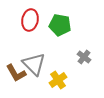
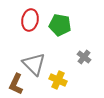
brown L-shape: moved 11 px down; rotated 55 degrees clockwise
yellow cross: rotated 30 degrees counterclockwise
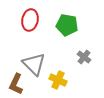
green pentagon: moved 7 px right
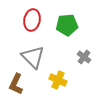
red ellipse: moved 2 px right
green pentagon: rotated 15 degrees counterclockwise
gray triangle: moved 1 px left, 7 px up
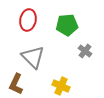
red ellipse: moved 4 px left
gray cross: moved 1 px right, 6 px up
yellow cross: moved 3 px right, 6 px down
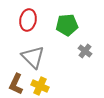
yellow cross: moved 21 px left
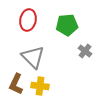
yellow cross: rotated 18 degrees counterclockwise
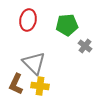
gray cross: moved 5 px up
gray triangle: moved 1 px right, 6 px down
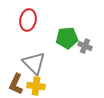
green pentagon: moved 13 px down
gray cross: rotated 16 degrees counterclockwise
yellow cross: moved 4 px left
